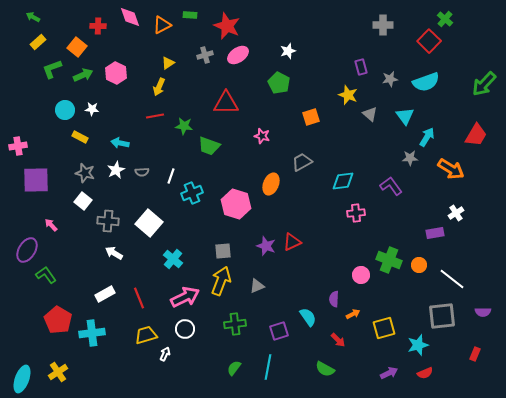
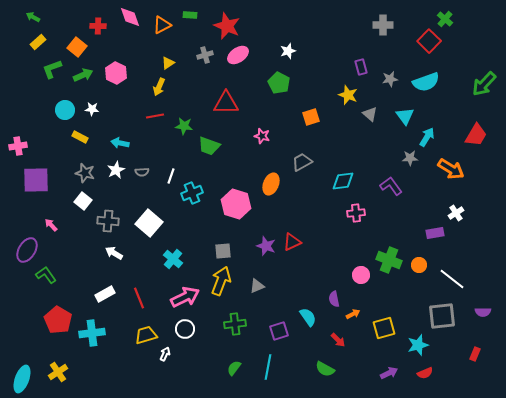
purple semicircle at (334, 299): rotated 14 degrees counterclockwise
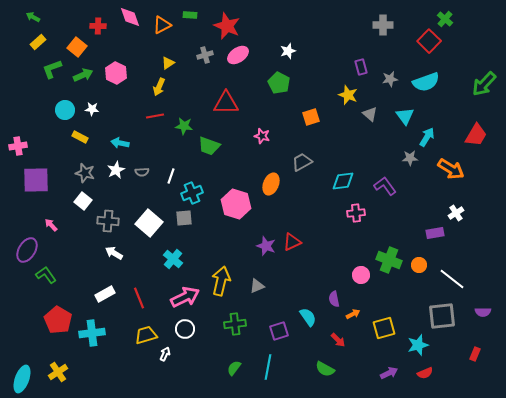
purple L-shape at (391, 186): moved 6 px left
gray square at (223, 251): moved 39 px left, 33 px up
yellow arrow at (221, 281): rotated 8 degrees counterclockwise
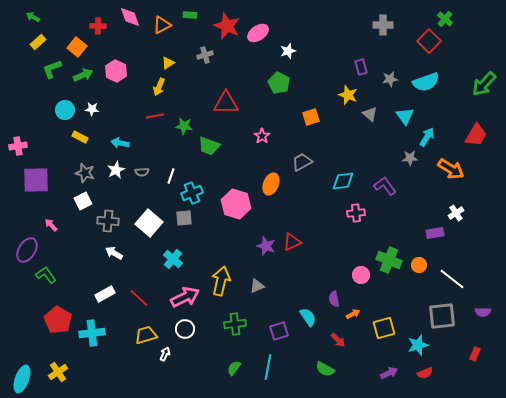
pink ellipse at (238, 55): moved 20 px right, 22 px up
pink hexagon at (116, 73): moved 2 px up
pink star at (262, 136): rotated 21 degrees clockwise
white square at (83, 201): rotated 24 degrees clockwise
red line at (139, 298): rotated 25 degrees counterclockwise
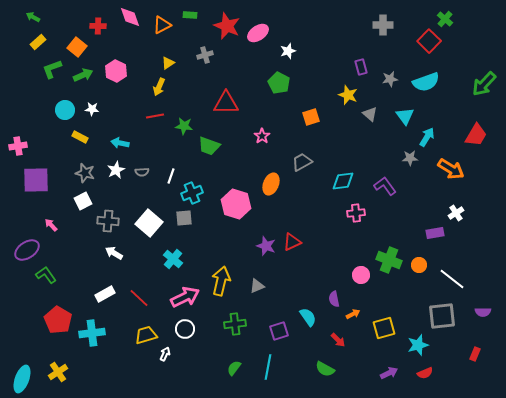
purple ellipse at (27, 250): rotated 25 degrees clockwise
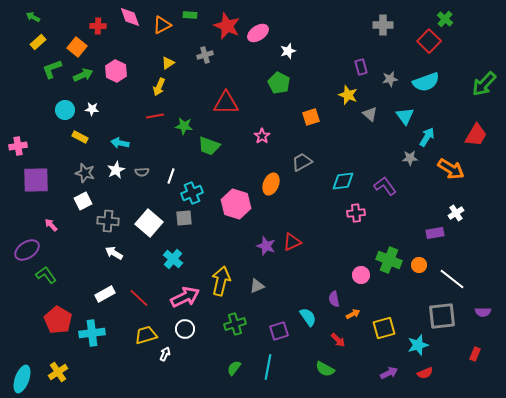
green cross at (235, 324): rotated 10 degrees counterclockwise
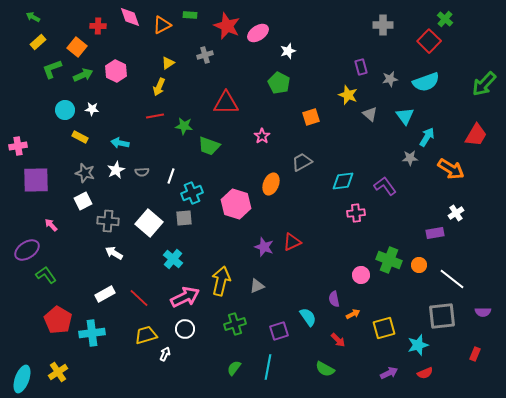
purple star at (266, 246): moved 2 px left, 1 px down
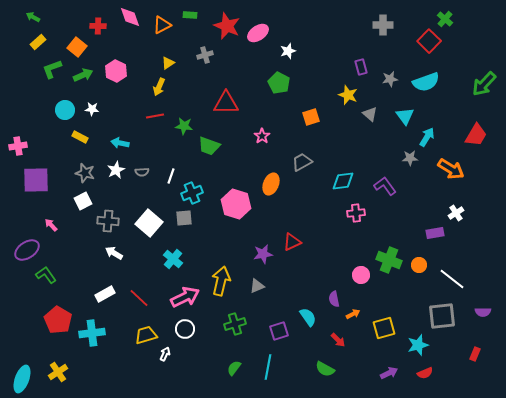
purple star at (264, 247): moved 1 px left, 7 px down; rotated 30 degrees counterclockwise
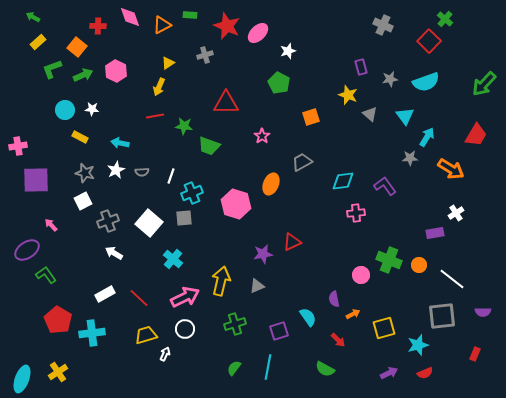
gray cross at (383, 25): rotated 24 degrees clockwise
pink ellipse at (258, 33): rotated 10 degrees counterclockwise
gray cross at (108, 221): rotated 25 degrees counterclockwise
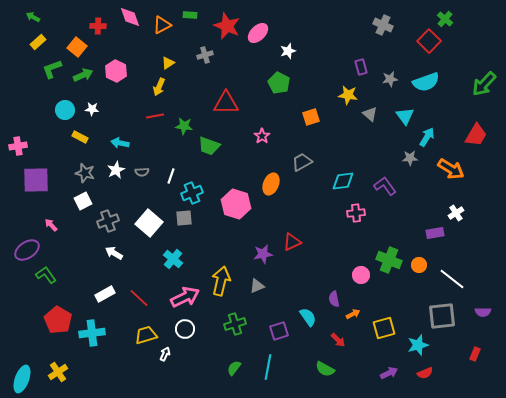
yellow star at (348, 95): rotated 12 degrees counterclockwise
